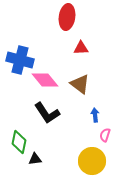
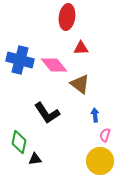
pink diamond: moved 9 px right, 15 px up
yellow circle: moved 8 px right
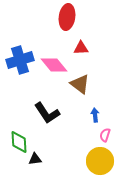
blue cross: rotated 32 degrees counterclockwise
green diamond: rotated 15 degrees counterclockwise
